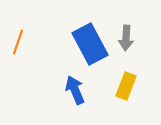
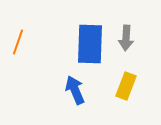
blue rectangle: rotated 30 degrees clockwise
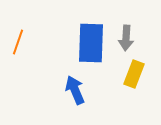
blue rectangle: moved 1 px right, 1 px up
yellow rectangle: moved 8 px right, 12 px up
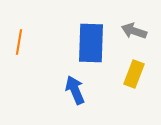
gray arrow: moved 8 px right, 7 px up; rotated 105 degrees clockwise
orange line: moved 1 px right; rotated 10 degrees counterclockwise
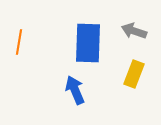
blue rectangle: moved 3 px left
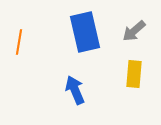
gray arrow: rotated 60 degrees counterclockwise
blue rectangle: moved 3 px left, 11 px up; rotated 15 degrees counterclockwise
yellow rectangle: rotated 16 degrees counterclockwise
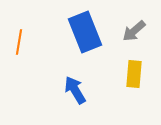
blue rectangle: rotated 9 degrees counterclockwise
blue arrow: rotated 8 degrees counterclockwise
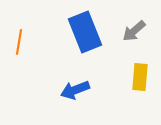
yellow rectangle: moved 6 px right, 3 px down
blue arrow: rotated 80 degrees counterclockwise
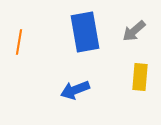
blue rectangle: rotated 12 degrees clockwise
